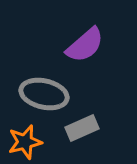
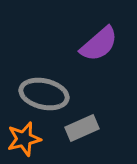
purple semicircle: moved 14 px right, 1 px up
orange star: moved 1 px left, 3 px up
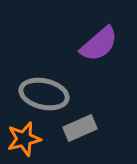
gray rectangle: moved 2 px left
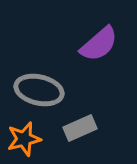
gray ellipse: moved 5 px left, 4 px up
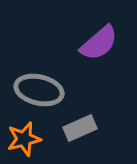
purple semicircle: moved 1 px up
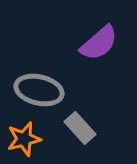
gray rectangle: rotated 72 degrees clockwise
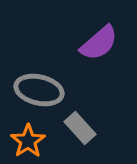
orange star: moved 4 px right, 2 px down; rotated 20 degrees counterclockwise
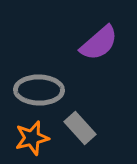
gray ellipse: rotated 12 degrees counterclockwise
orange star: moved 4 px right, 3 px up; rotated 20 degrees clockwise
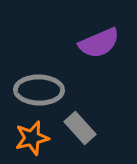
purple semicircle: rotated 18 degrees clockwise
